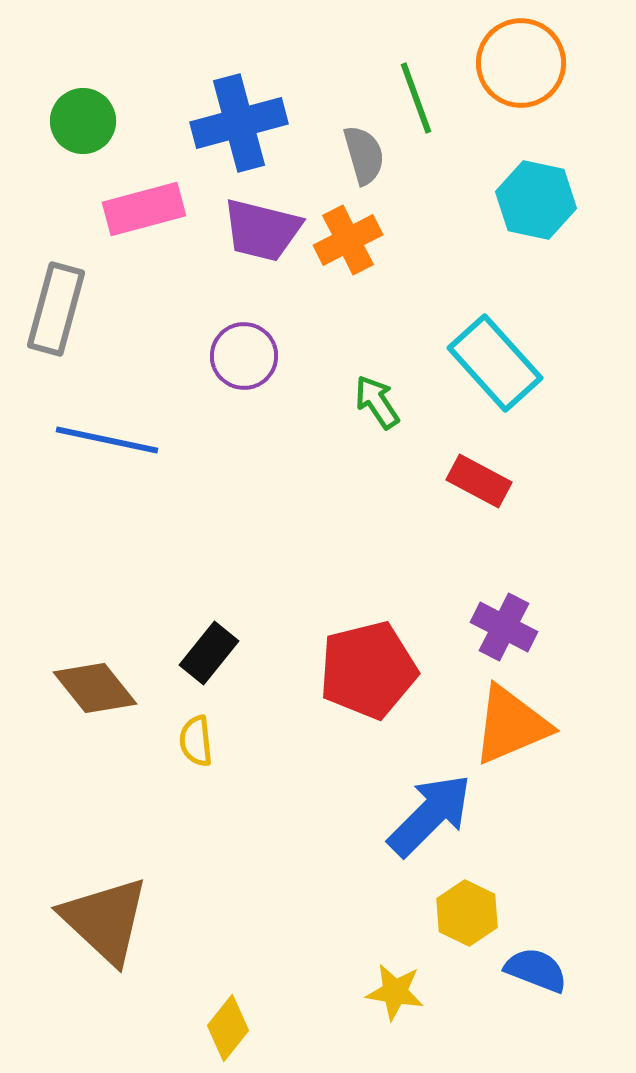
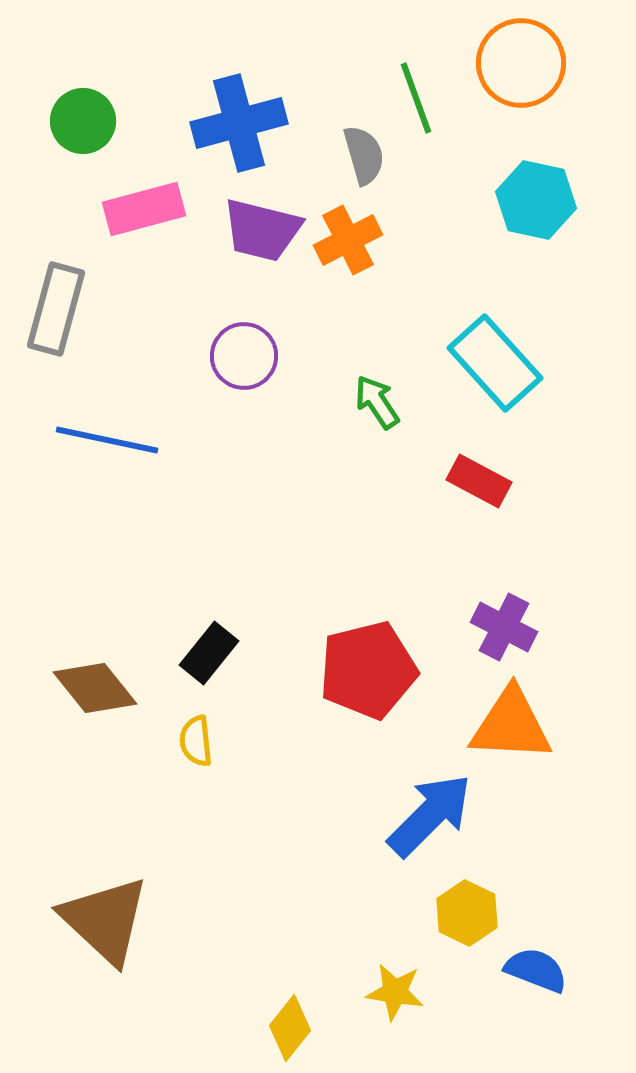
orange triangle: rotated 26 degrees clockwise
yellow diamond: moved 62 px right
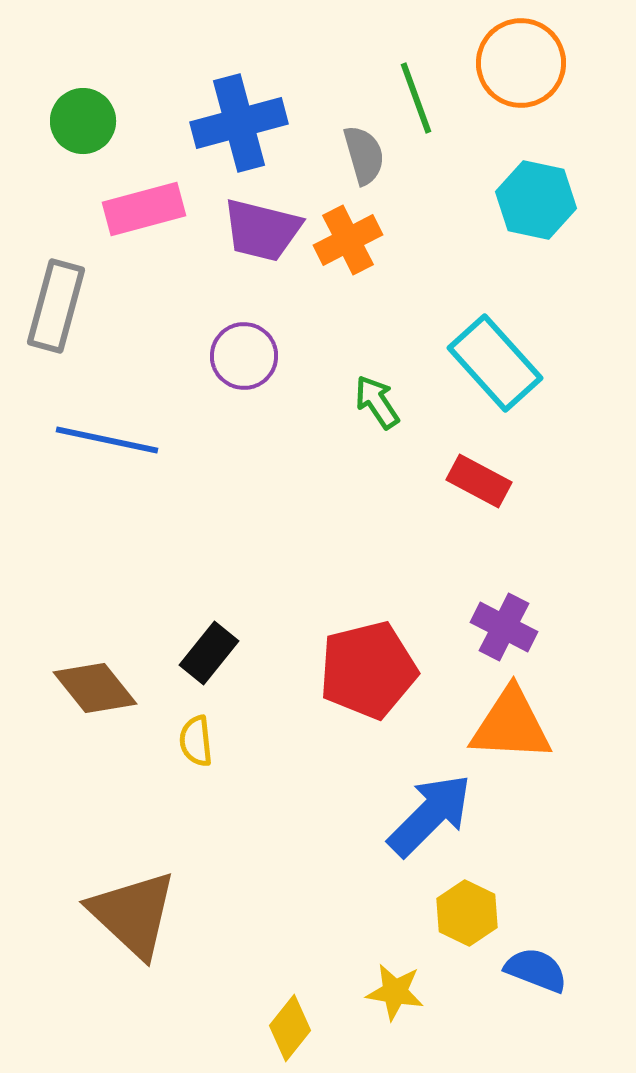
gray rectangle: moved 3 px up
brown triangle: moved 28 px right, 6 px up
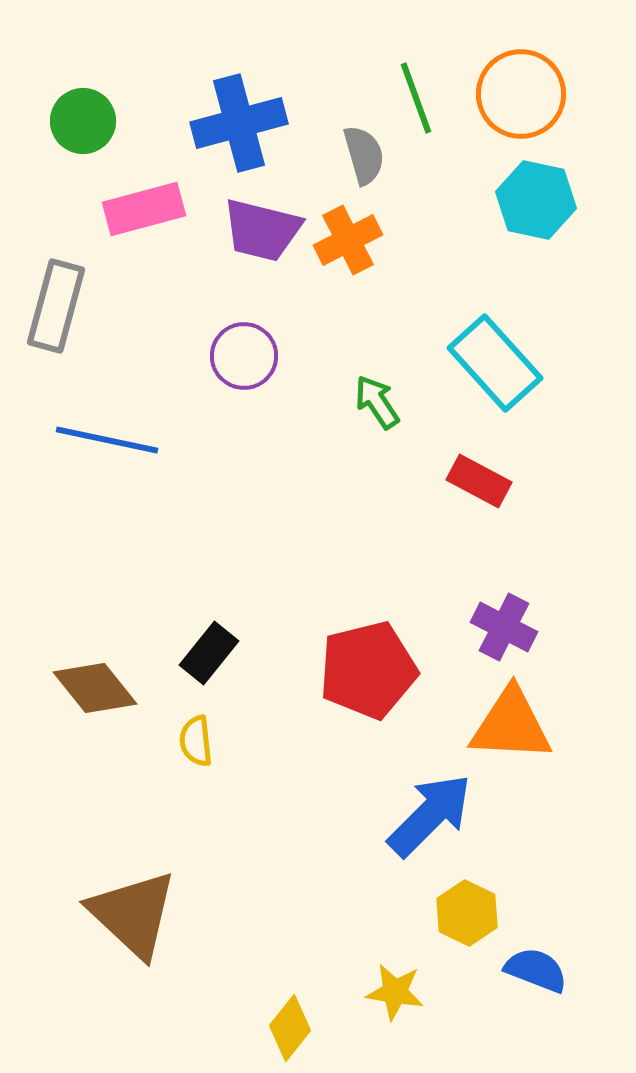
orange circle: moved 31 px down
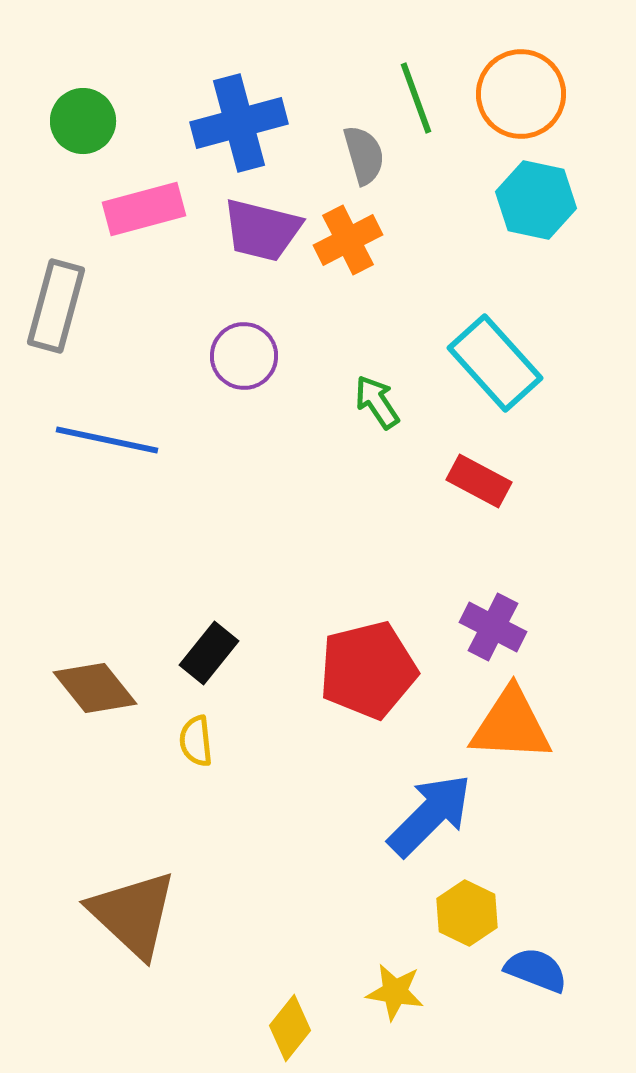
purple cross: moved 11 px left
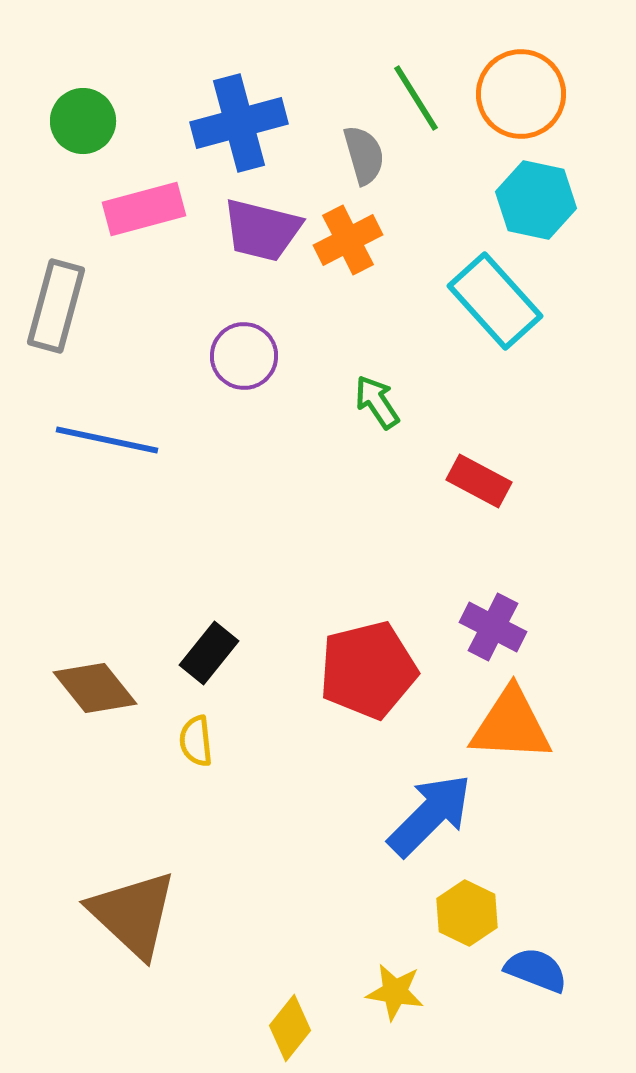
green line: rotated 12 degrees counterclockwise
cyan rectangle: moved 62 px up
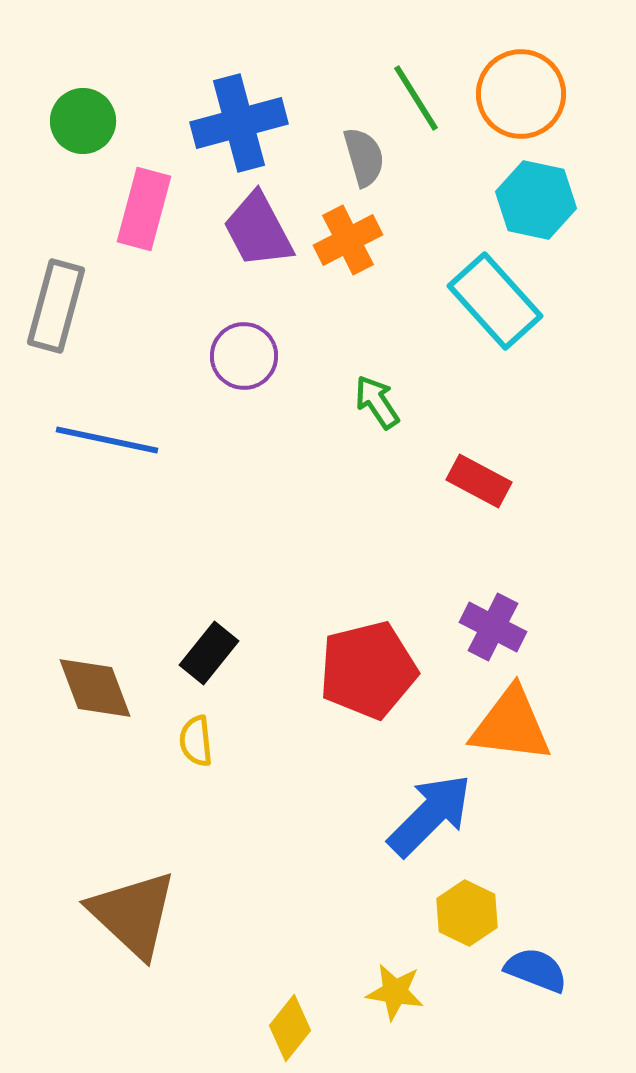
gray semicircle: moved 2 px down
pink rectangle: rotated 60 degrees counterclockwise
purple trapezoid: moved 4 px left; rotated 48 degrees clockwise
brown diamond: rotated 18 degrees clockwise
orange triangle: rotated 4 degrees clockwise
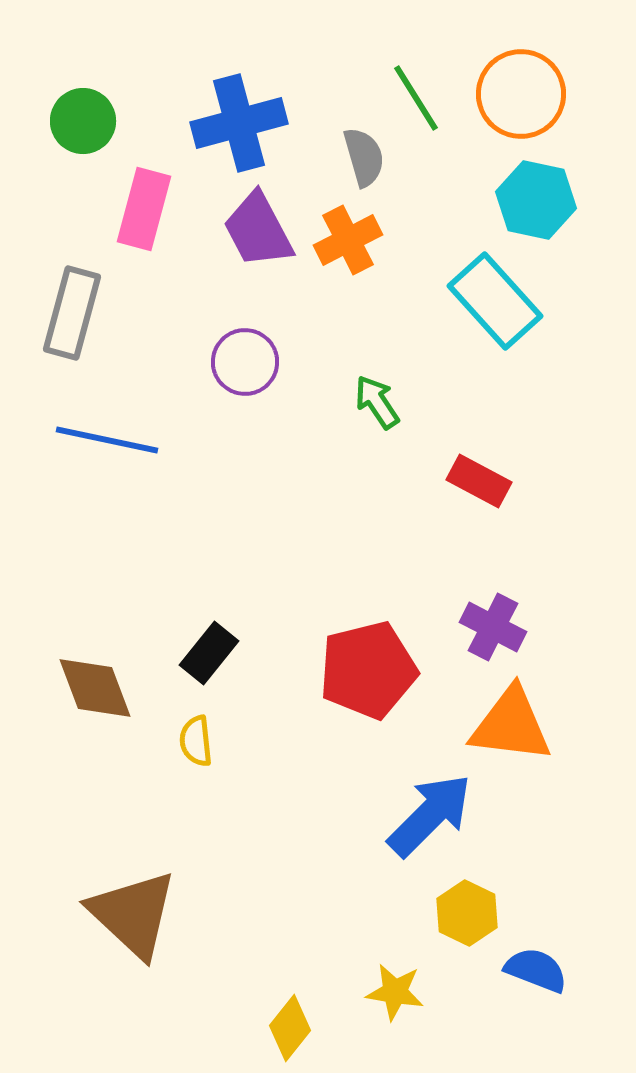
gray rectangle: moved 16 px right, 7 px down
purple circle: moved 1 px right, 6 px down
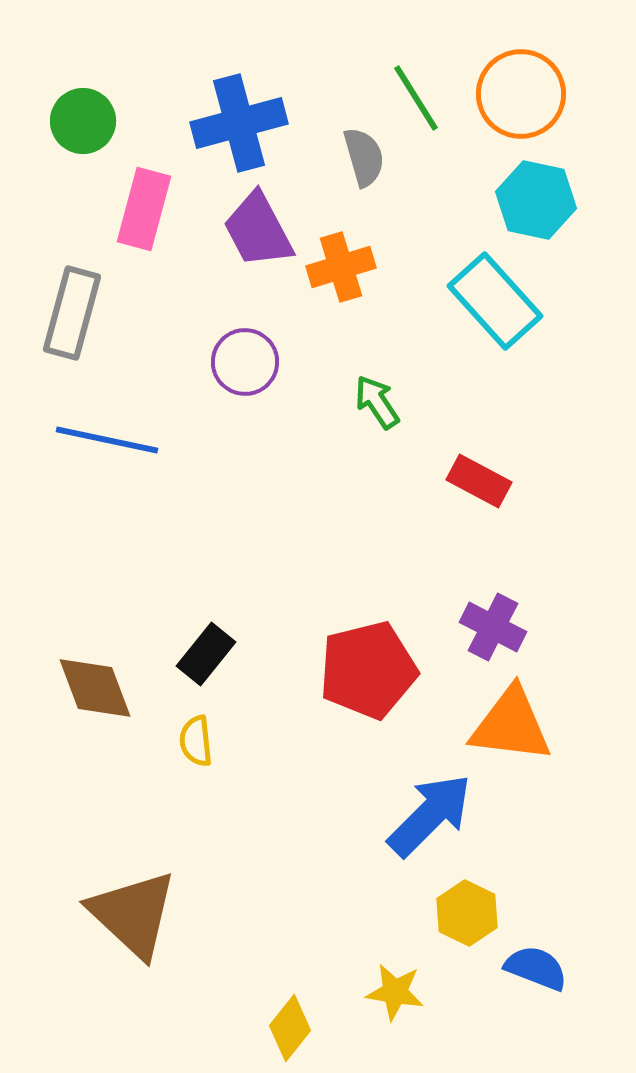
orange cross: moved 7 px left, 27 px down; rotated 10 degrees clockwise
black rectangle: moved 3 px left, 1 px down
blue semicircle: moved 2 px up
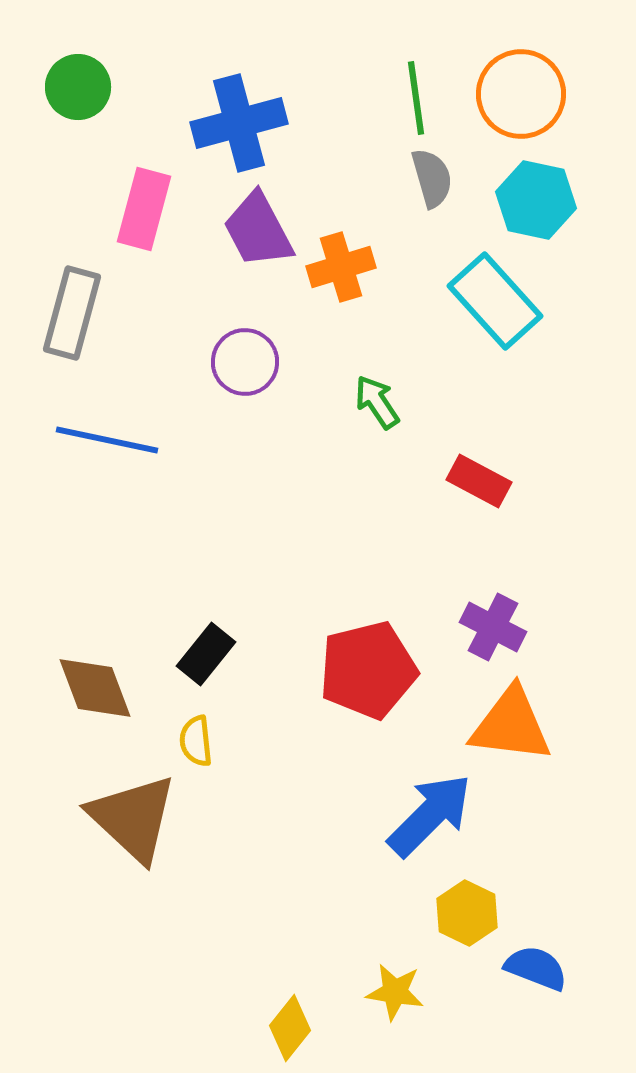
green line: rotated 24 degrees clockwise
green circle: moved 5 px left, 34 px up
gray semicircle: moved 68 px right, 21 px down
brown triangle: moved 96 px up
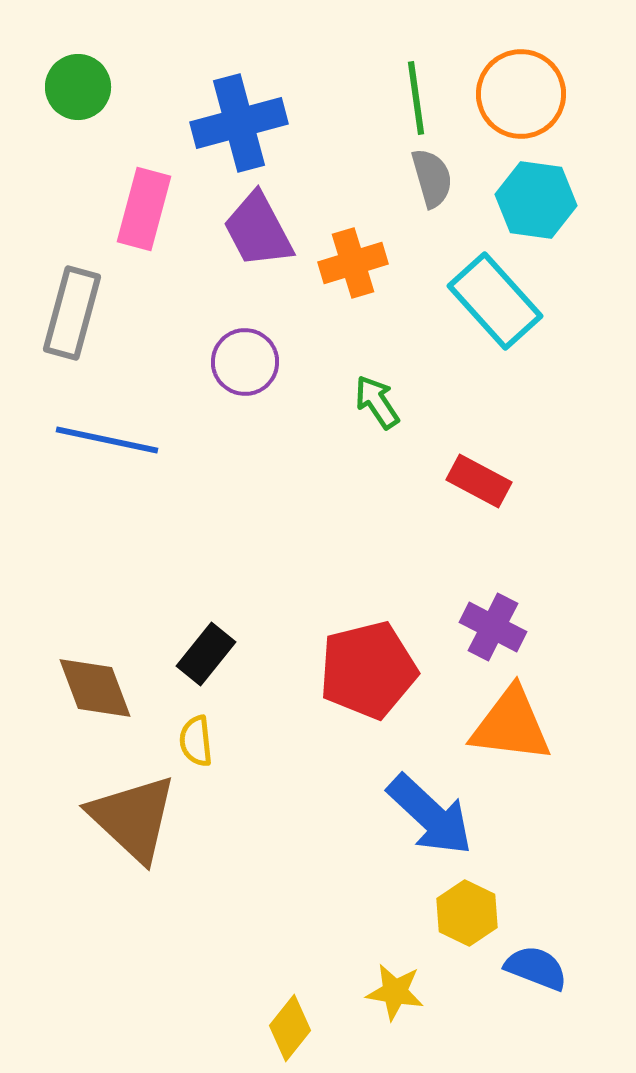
cyan hexagon: rotated 4 degrees counterclockwise
orange cross: moved 12 px right, 4 px up
blue arrow: rotated 88 degrees clockwise
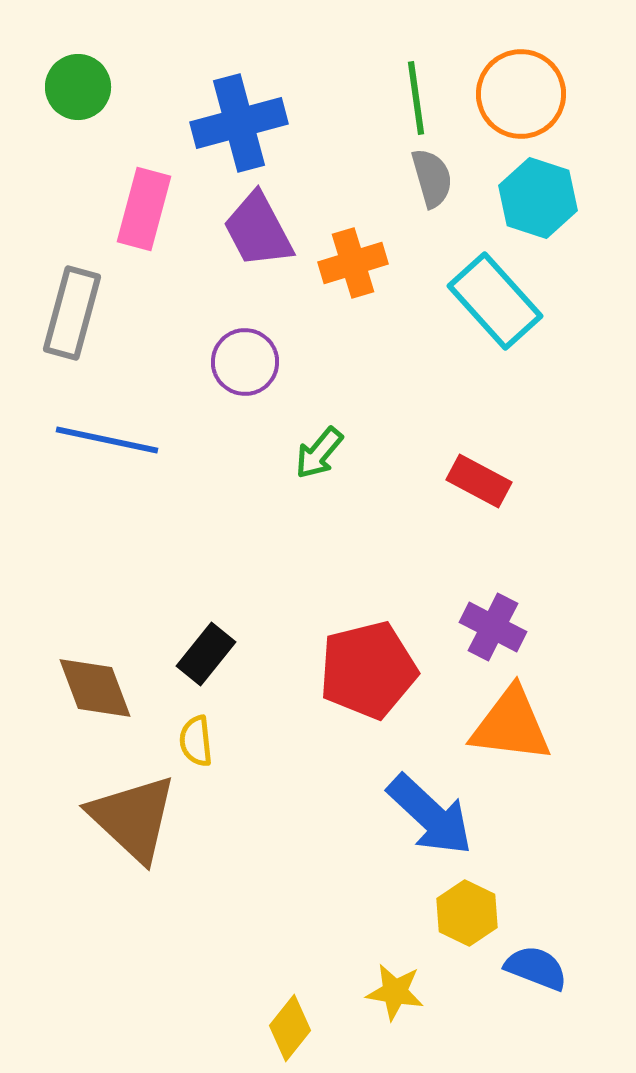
cyan hexagon: moved 2 px right, 2 px up; rotated 10 degrees clockwise
green arrow: moved 58 px left, 51 px down; rotated 106 degrees counterclockwise
